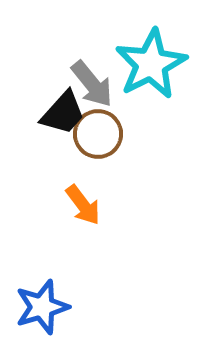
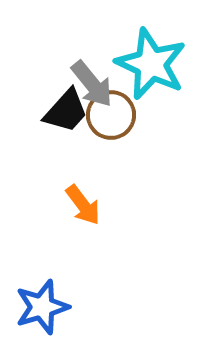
cyan star: rotated 20 degrees counterclockwise
black trapezoid: moved 3 px right, 2 px up
brown circle: moved 13 px right, 19 px up
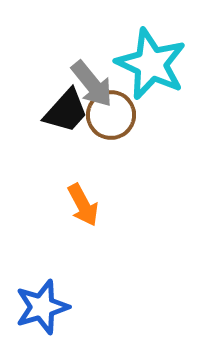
orange arrow: rotated 9 degrees clockwise
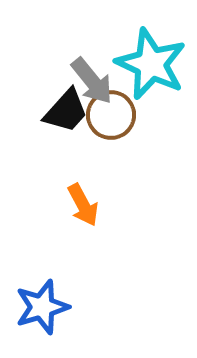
gray arrow: moved 3 px up
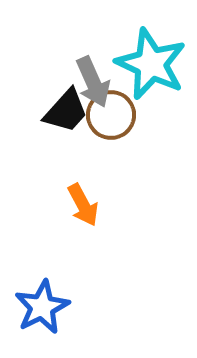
gray arrow: moved 1 px right, 1 px down; rotated 15 degrees clockwise
blue star: rotated 10 degrees counterclockwise
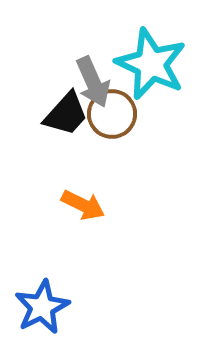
black trapezoid: moved 3 px down
brown circle: moved 1 px right, 1 px up
orange arrow: rotated 36 degrees counterclockwise
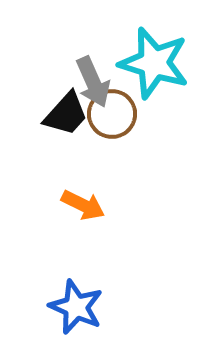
cyan star: moved 3 px right, 1 px up; rotated 8 degrees counterclockwise
blue star: moved 34 px right; rotated 22 degrees counterclockwise
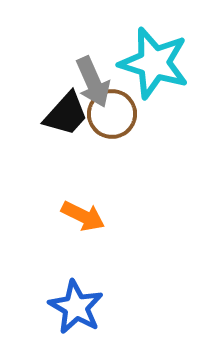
orange arrow: moved 11 px down
blue star: rotated 6 degrees clockwise
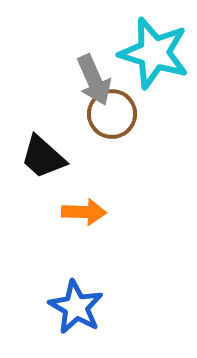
cyan star: moved 10 px up
gray arrow: moved 1 px right, 2 px up
black trapezoid: moved 23 px left, 43 px down; rotated 90 degrees clockwise
orange arrow: moved 1 px right, 4 px up; rotated 24 degrees counterclockwise
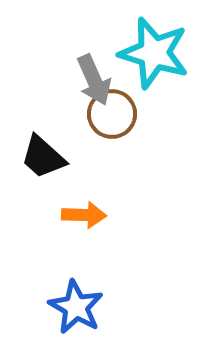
orange arrow: moved 3 px down
